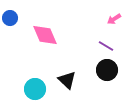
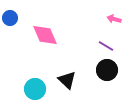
pink arrow: rotated 48 degrees clockwise
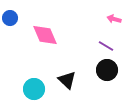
cyan circle: moved 1 px left
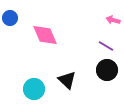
pink arrow: moved 1 px left, 1 px down
